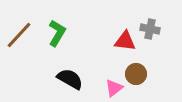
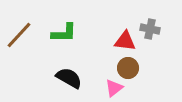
green L-shape: moved 7 px right; rotated 60 degrees clockwise
brown circle: moved 8 px left, 6 px up
black semicircle: moved 1 px left, 1 px up
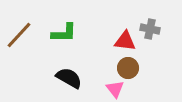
pink triangle: moved 1 px right, 1 px down; rotated 30 degrees counterclockwise
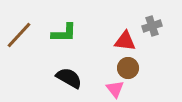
gray cross: moved 2 px right, 3 px up; rotated 30 degrees counterclockwise
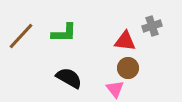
brown line: moved 2 px right, 1 px down
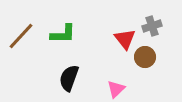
green L-shape: moved 1 px left, 1 px down
red triangle: moved 2 px up; rotated 45 degrees clockwise
brown circle: moved 17 px right, 11 px up
black semicircle: rotated 100 degrees counterclockwise
pink triangle: moved 1 px right; rotated 24 degrees clockwise
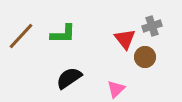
black semicircle: rotated 36 degrees clockwise
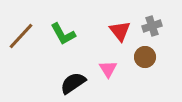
green L-shape: rotated 60 degrees clockwise
red triangle: moved 5 px left, 8 px up
black semicircle: moved 4 px right, 5 px down
pink triangle: moved 8 px left, 20 px up; rotated 18 degrees counterclockwise
